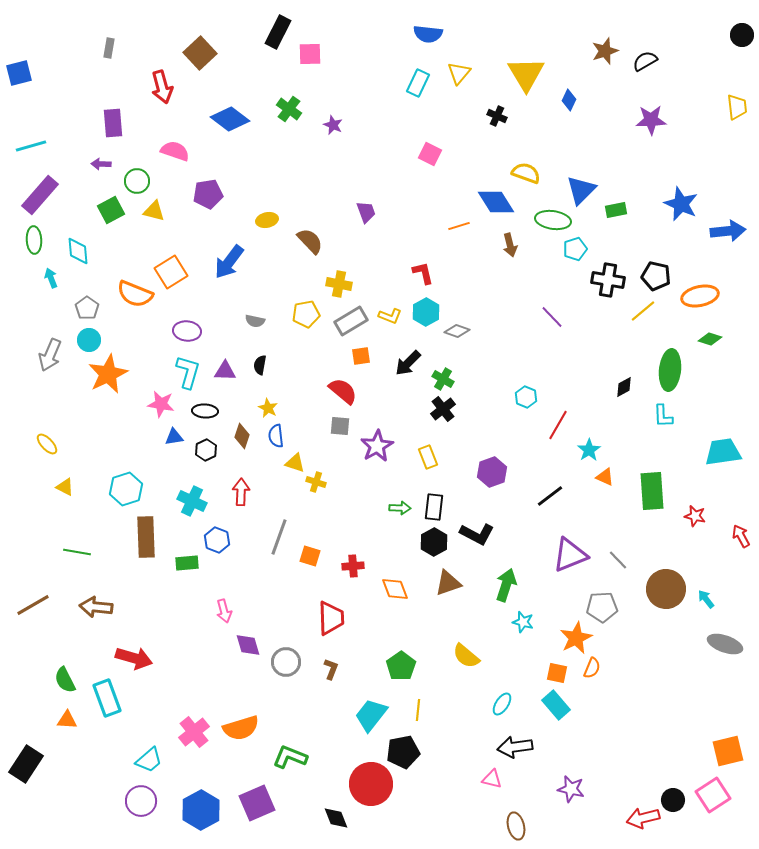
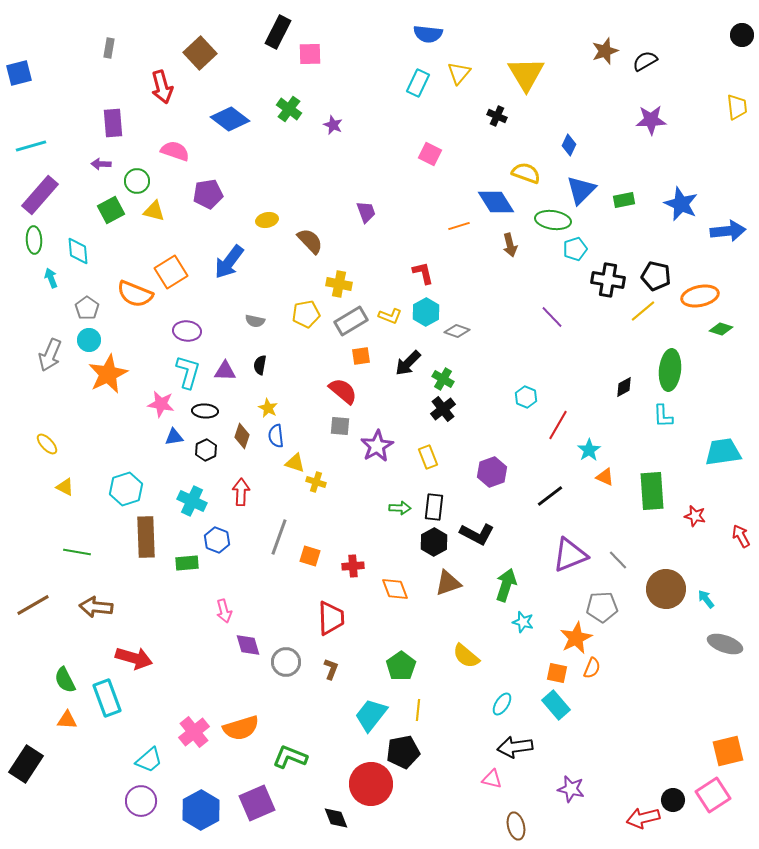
blue diamond at (569, 100): moved 45 px down
green rectangle at (616, 210): moved 8 px right, 10 px up
green diamond at (710, 339): moved 11 px right, 10 px up
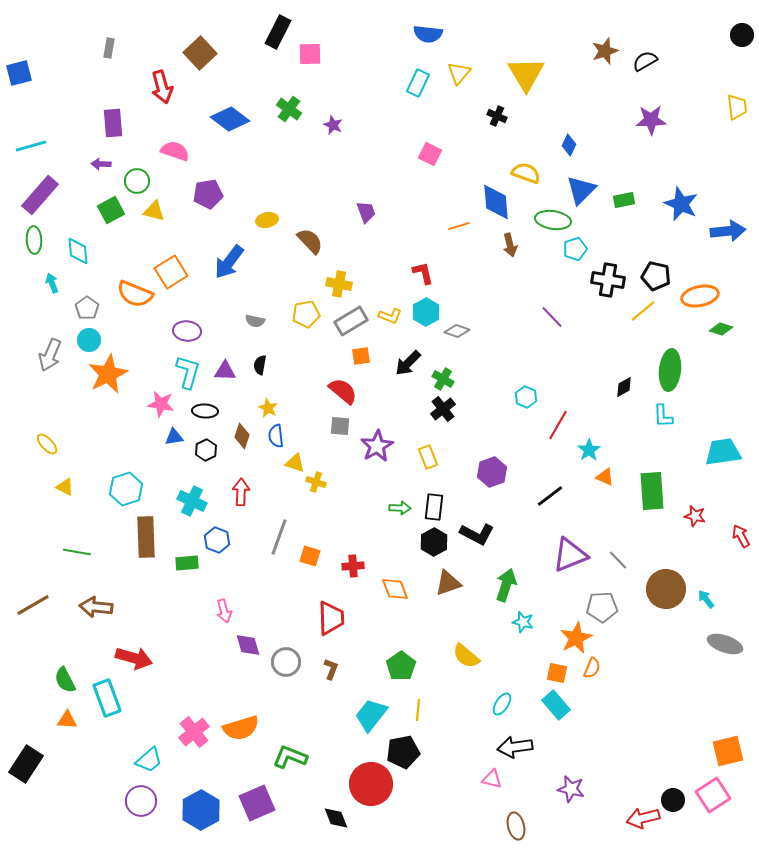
blue diamond at (496, 202): rotated 27 degrees clockwise
cyan arrow at (51, 278): moved 1 px right, 5 px down
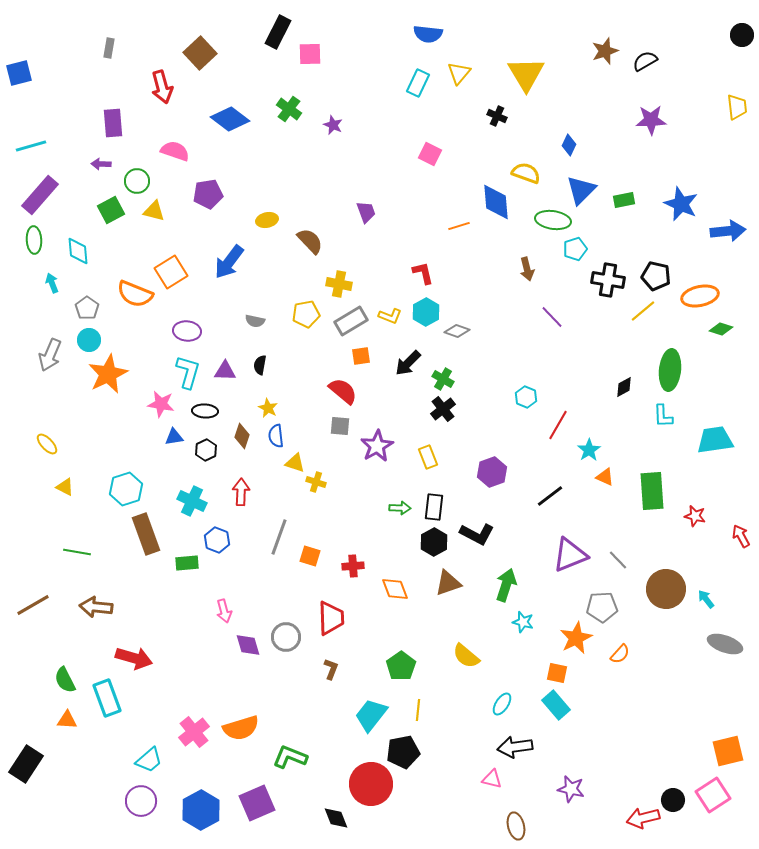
brown arrow at (510, 245): moved 17 px right, 24 px down
cyan trapezoid at (723, 452): moved 8 px left, 12 px up
brown rectangle at (146, 537): moved 3 px up; rotated 18 degrees counterclockwise
gray circle at (286, 662): moved 25 px up
orange semicircle at (592, 668): moved 28 px right, 14 px up; rotated 20 degrees clockwise
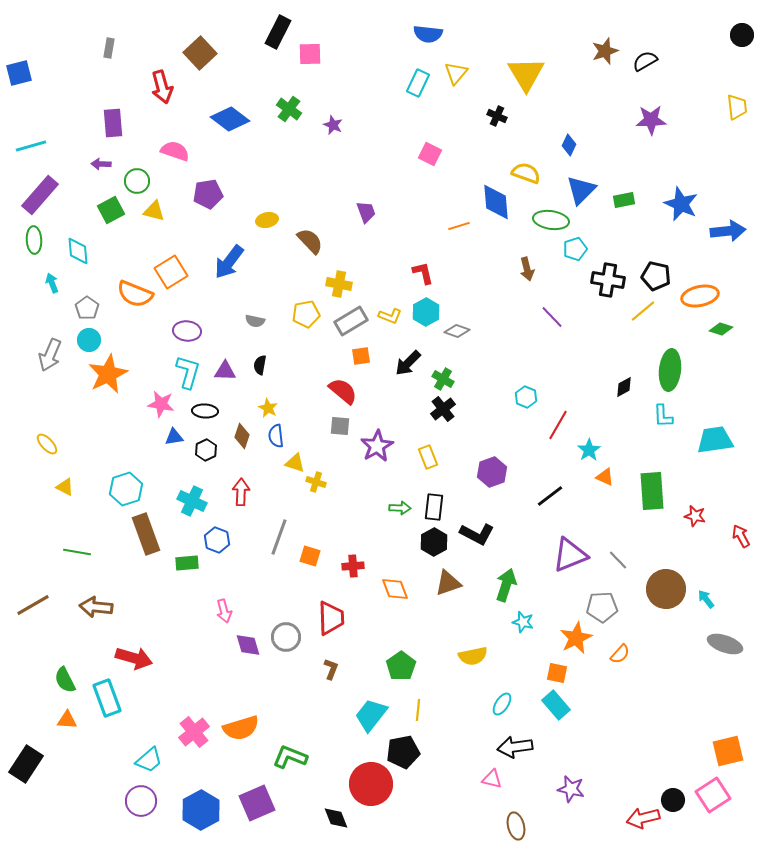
yellow triangle at (459, 73): moved 3 px left
green ellipse at (553, 220): moved 2 px left
yellow semicircle at (466, 656): moved 7 px right; rotated 52 degrees counterclockwise
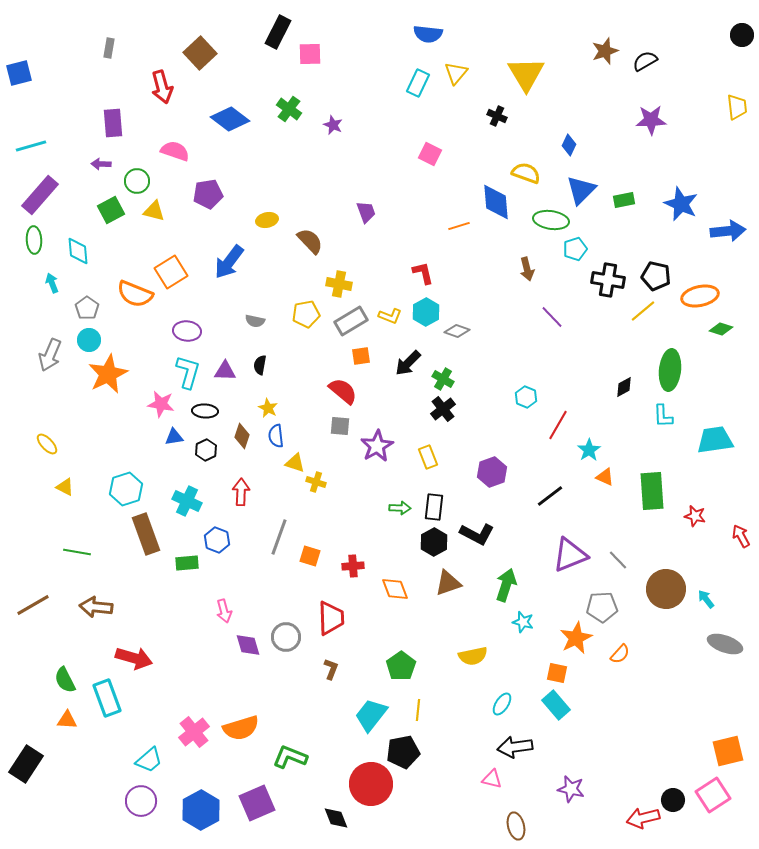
cyan cross at (192, 501): moved 5 px left
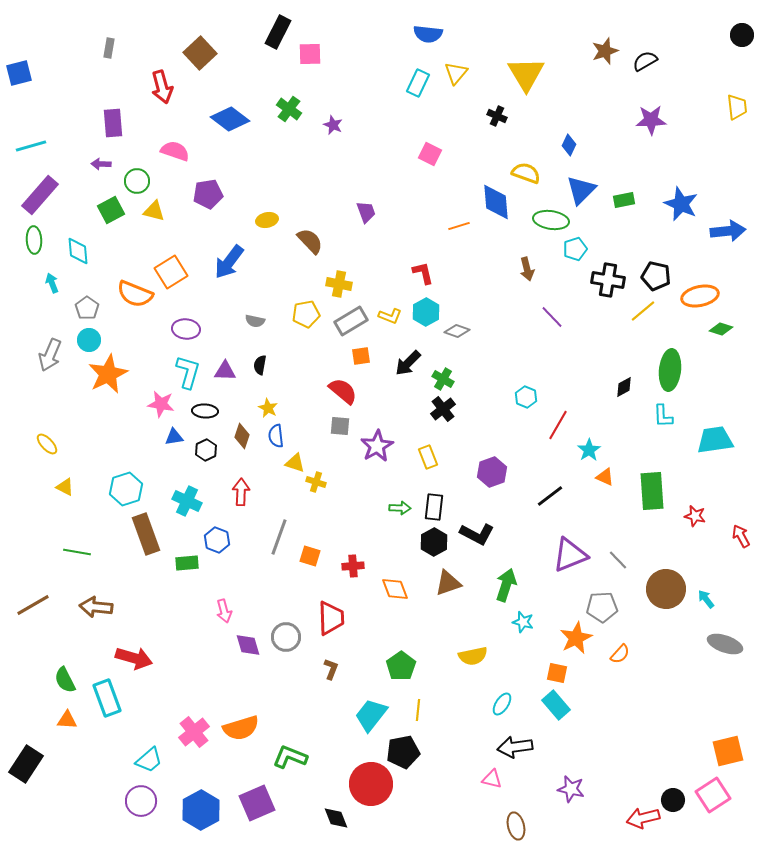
purple ellipse at (187, 331): moved 1 px left, 2 px up
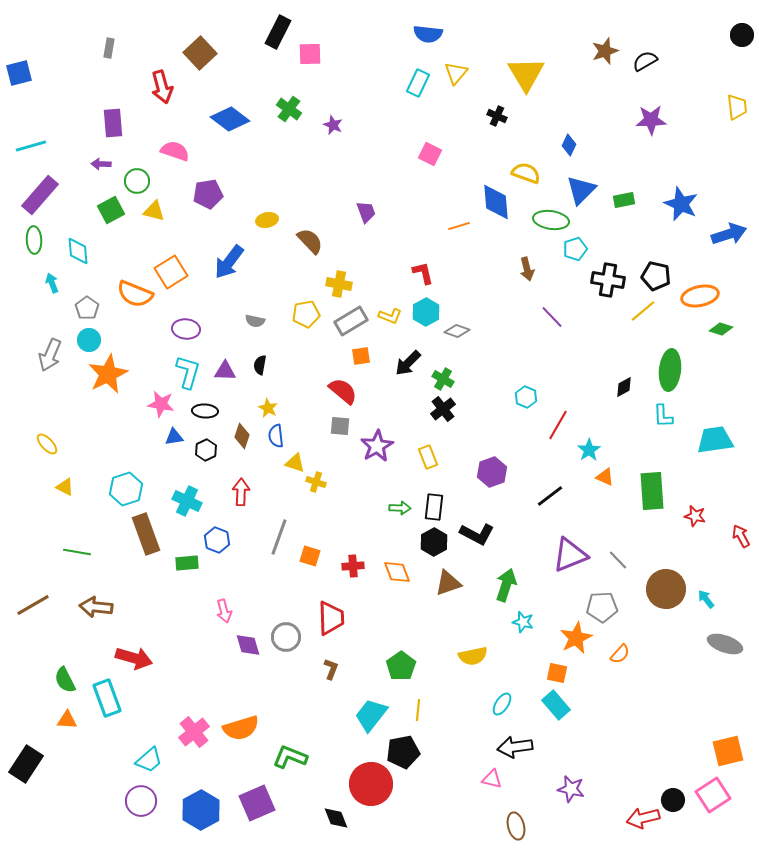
blue arrow at (728, 231): moved 1 px right, 3 px down; rotated 12 degrees counterclockwise
orange diamond at (395, 589): moved 2 px right, 17 px up
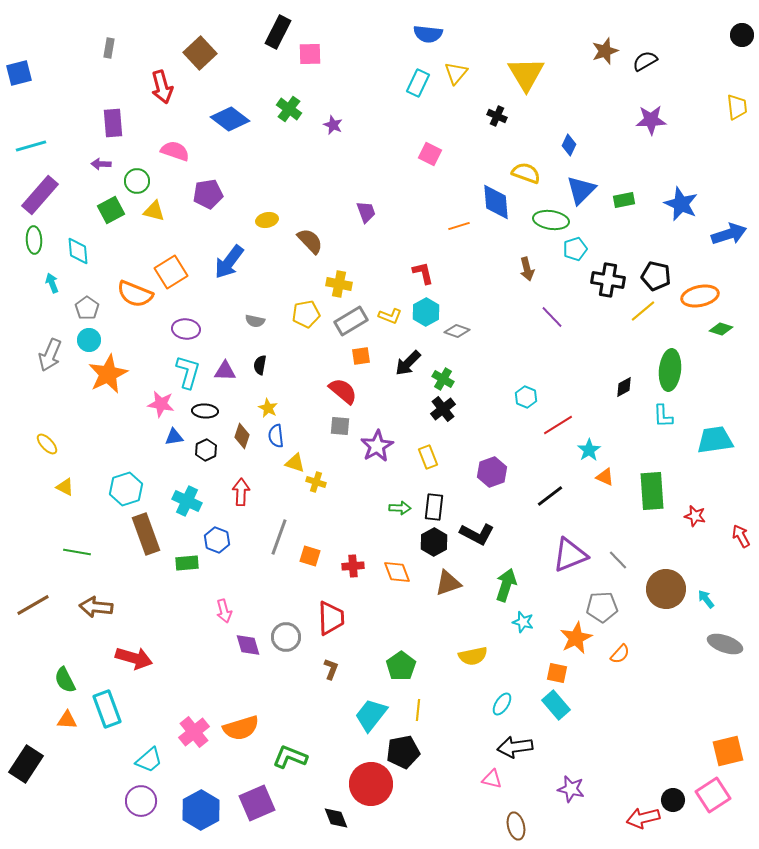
red line at (558, 425): rotated 28 degrees clockwise
cyan rectangle at (107, 698): moved 11 px down
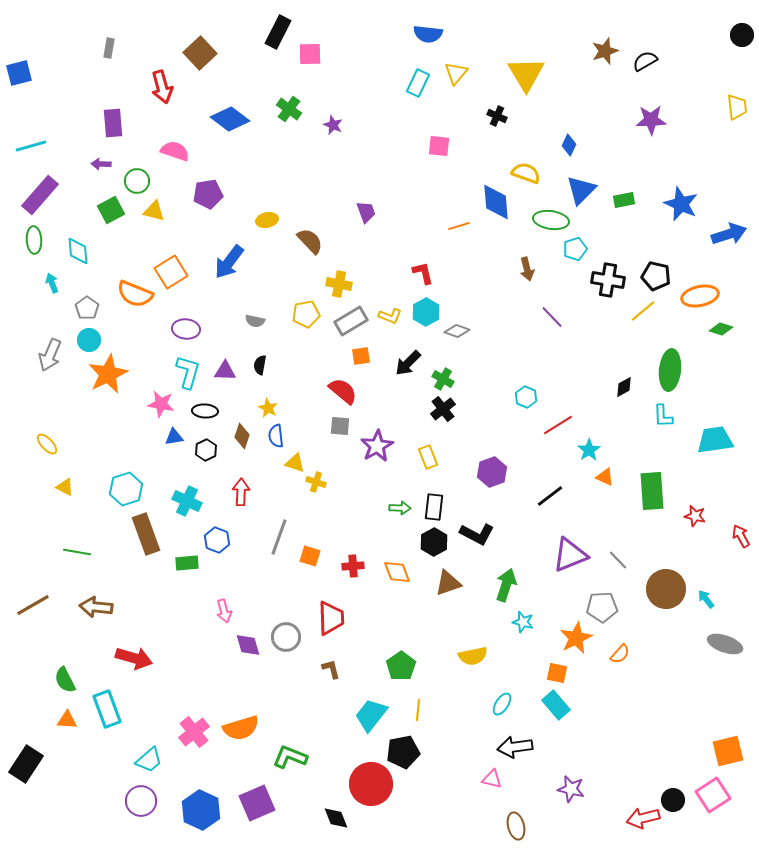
pink square at (430, 154): moved 9 px right, 8 px up; rotated 20 degrees counterclockwise
brown L-shape at (331, 669): rotated 35 degrees counterclockwise
blue hexagon at (201, 810): rotated 6 degrees counterclockwise
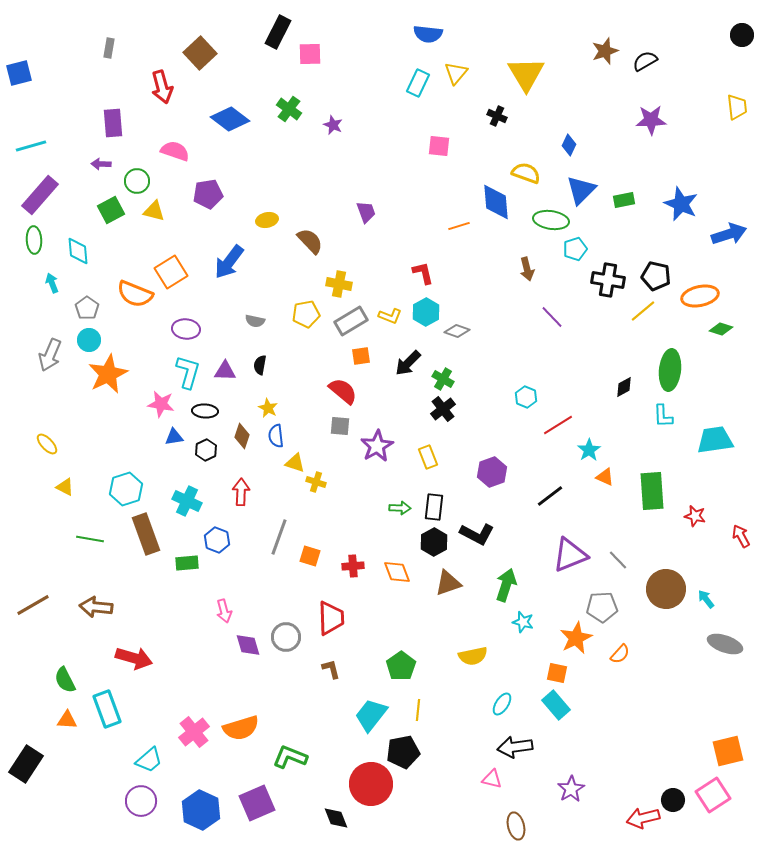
green line at (77, 552): moved 13 px right, 13 px up
purple star at (571, 789): rotated 28 degrees clockwise
